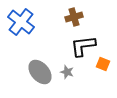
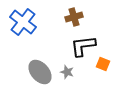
blue cross: moved 2 px right
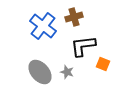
blue cross: moved 20 px right, 4 px down
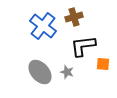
orange square: rotated 16 degrees counterclockwise
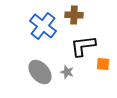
brown cross: moved 2 px up; rotated 18 degrees clockwise
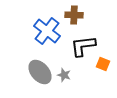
blue cross: moved 4 px right, 5 px down
orange square: rotated 16 degrees clockwise
gray star: moved 3 px left, 3 px down
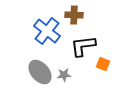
gray star: rotated 24 degrees counterclockwise
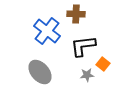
brown cross: moved 2 px right, 1 px up
orange square: rotated 16 degrees clockwise
gray star: moved 23 px right
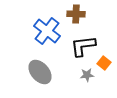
orange square: moved 1 px right, 1 px up
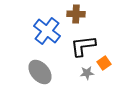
orange square: rotated 16 degrees clockwise
gray star: moved 2 px up
